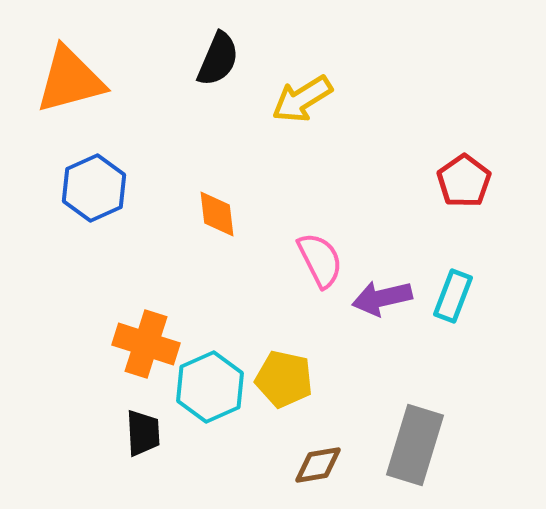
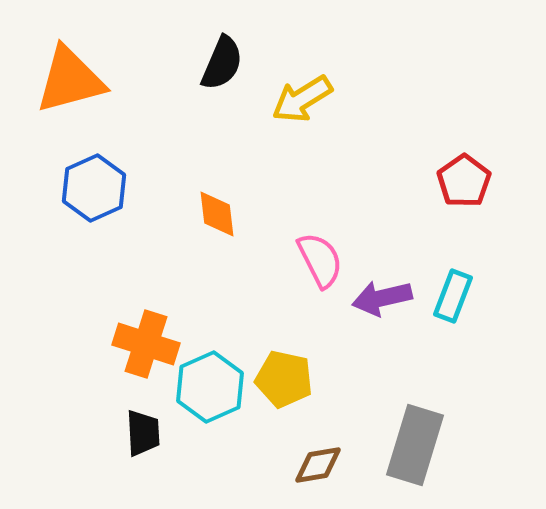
black semicircle: moved 4 px right, 4 px down
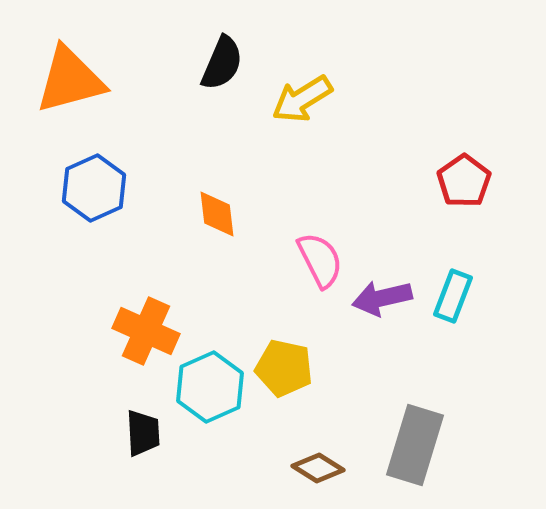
orange cross: moved 13 px up; rotated 6 degrees clockwise
yellow pentagon: moved 11 px up
brown diamond: moved 3 px down; rotated 42 degrees clockwise
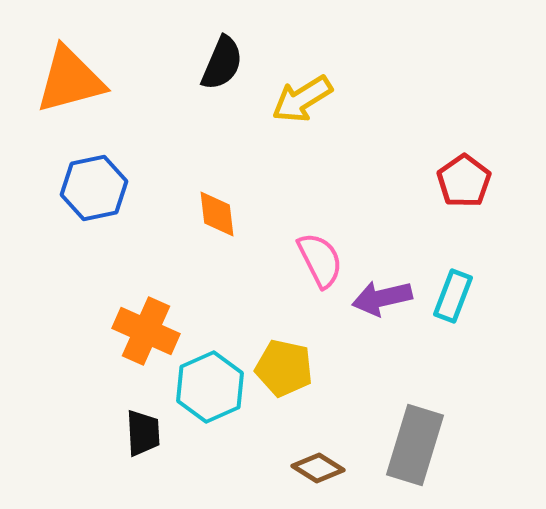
blue hexagon: rotated 12 degrees clockwise
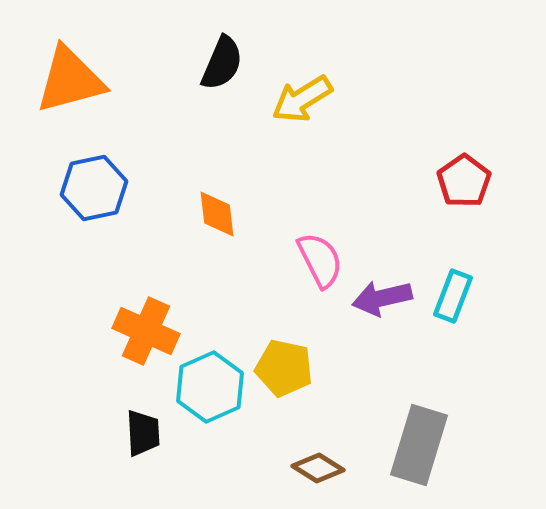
gray rectangle: moved 4 px right
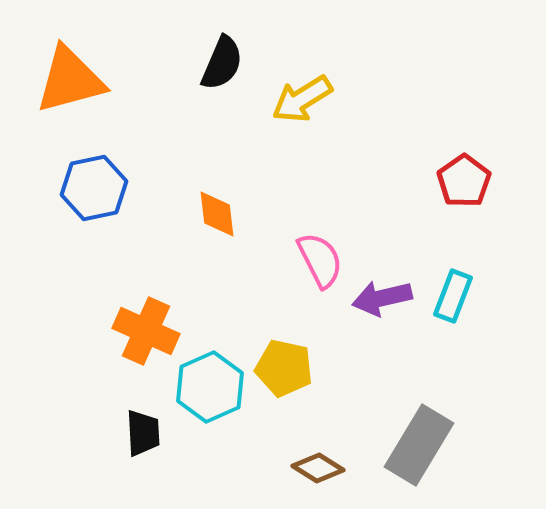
gray rectangle: rotated 14 degrees clockwise
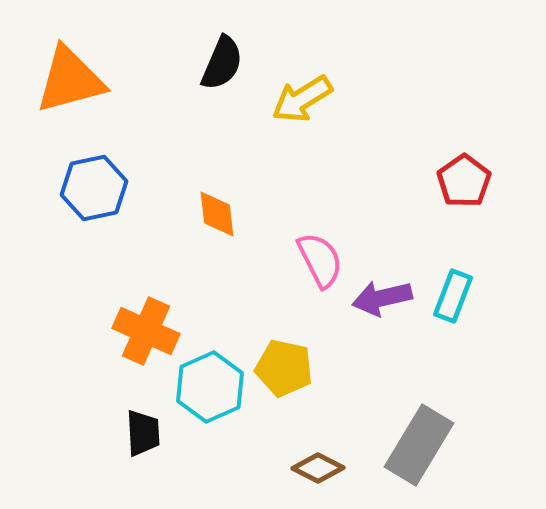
brown diamond: rotated 6 degrees counterclockwise
